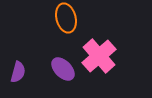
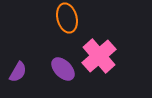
orange ellipse: moved 1 px right
purple semicircle: rotated 15 degrees clockwise
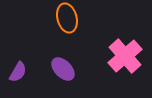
pink cross: moved 26 px right
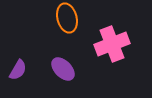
pink cross: moved 13 px left, 12 px up; rotated 20 degrees clockwise
purple semicircle: moved 2 px up
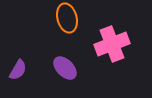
purple ellipse: moved 2 px right, 1 px up
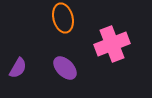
orange ellipse: moved 4 px left
purple semicircle: moved 2 px up
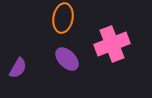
orange ellipse: rotated 24 degrees clockwise
purple ellipse: moved 2 px right, 9 px up
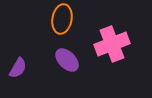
orange ellipse: moved 1 px left, 1 px down
purple ellipse: moved 1 px down
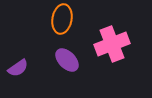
purple semicircle: rotated 25 degrees clockwise
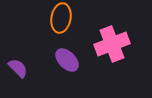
orange ellipse: moved 1 px left, 1 px up
purple semicircle: rotated 100 degrees counterclockwise
